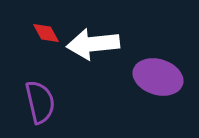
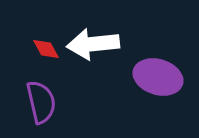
red diamond: moved 16 px down
purple semicircle: moved 1 px right
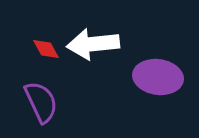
purple ellipse: rotated 9 degrees counterclockwise
purple semicircle: rotated 12 degrees counterclockwise
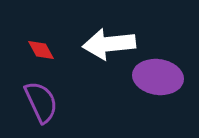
white arrow: moved 16 px right
red diamond: moved 5 px left, 1 px down
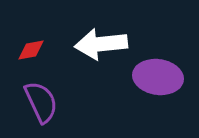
white arrow: moved 8 px left
red diamond: moved 10 px left; rotated 72 degrees counterclockwise
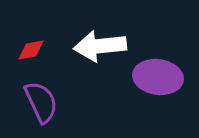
white arrow: moved 1 px left, 2 px down
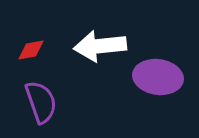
purple semicircle: rotated 6 degrees clockwise
